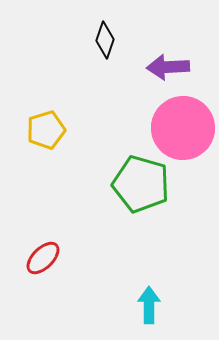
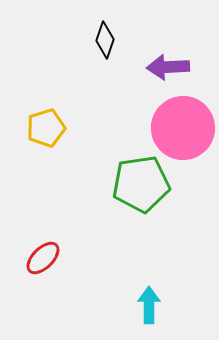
yellow pentagon: moved 2 px up
green pentagon: rotated 24 degrees counterclockwise
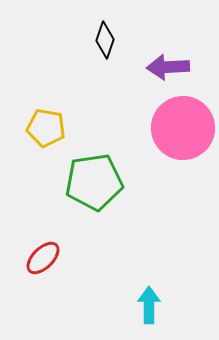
yellow pentagon: rotated 27 degrees clockwise
green pentagon: moved 47 px left, 2 px up
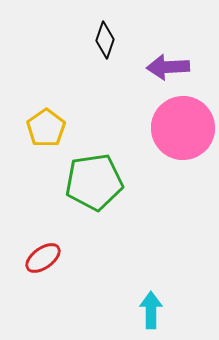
yellow pentagon: rotated 27 degrees clockwise
red ellipse: rotated 9 degrees clockwise
cyan arrow: moved 2 px right, 5 px down
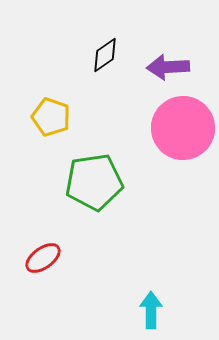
black diamond: moved 15 px down; rotated 36 degrees clockwise
yellow pentagon: moved 5 px right, 11 px up; rotated 18 degrees counterclockwise
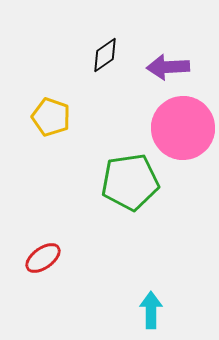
green pentagon: moved 36 px right
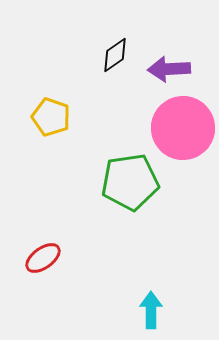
black diamond: moved 10 px right
purple arrow: moved 1 px right, 2 px down
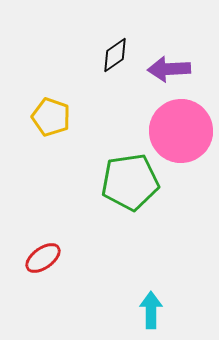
pink circle: moved 2 px left, 3 px down
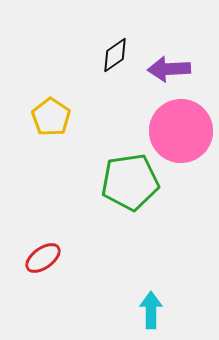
yellow pentagon: rotated 15 degrees clockwise
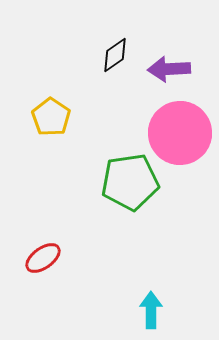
pink circle: moved 1 px left, 2 px down
